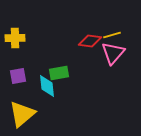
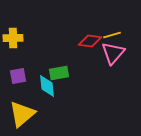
yellow cross: moved 2 px left
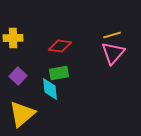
red diamond: moved 30 px left, 5 px down
purple square: rotated 36 degrees counterclockwise
cyan diamond: moved 3 px right, 3 px down
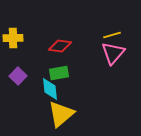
yellow triangle: moved 39 px right
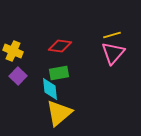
yellow cross: moved 13 px down; rotated 24 degrees clockwise
yellow triangle: moved 2 px left, 1 px up
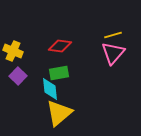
yellow line: moved 1 px right
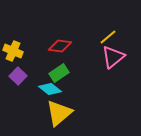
yellow line: moved 5 px left, 2 px down; rotated 24 degrees counterclockwise
pink triangle: moved 4 px down; rotated 10 degrees clockwise
green rectangle: rotated 24 degrees counterclockwise
cyan diamond: rotated 45 degrees counterclockwise
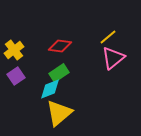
yellow cross: moved 1 px right, 1 px up; rotated 30 degrees clockwise
pink triangle: moved 1 px down
purple square: moved 2 px left; rotated 12 degrees clockwise
cyan diamond: rotated 60 degrees counterclockwise
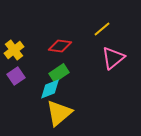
yellow line: moved 6 px left, 8 px up
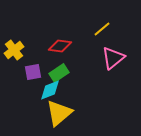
purple square: moved 17 px right, 4 px up; rotated 24 degrees clockwise
cyan diamond: moved 1 px down
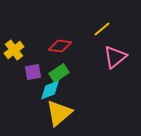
pink triangle: moved 2 px right, 1 px up
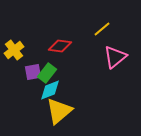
green rectangle: moved 12 px left; rotated 18 degrees counterclockwise
yellow triangle: moved 2 px up
